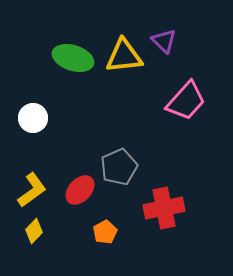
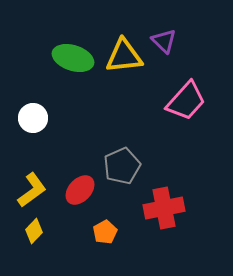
gray pentagon: moved 3 px right, 1 px up
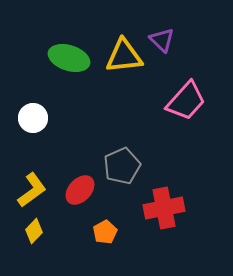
purple triangle: moved 2 px left, 1 px up
green ellipse: moved 4 px left
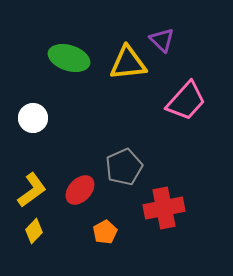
yellow triangle: moved 4 px right, 7 px down
gray pentagon: moved 2 px right, 1 px down
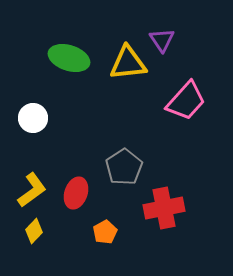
purple triangle: rotated 12 degrees clockwise
gray pentagon: rotated 9 degrees counterclockwise
red ellipse: moved 4 px left, 3 px down; rotated 24 degrees counterclockwise
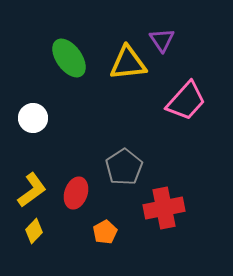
green ellipse: rotated 36 degrees clockwise
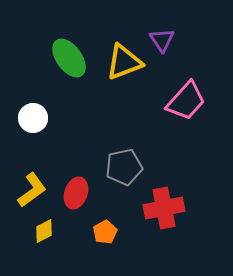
yellow triangle: moved 4 px left, 1 px up; rotated 15 degrees counterclockwise
gray pentagon: rotated 21 degrees clockwise
yellow diamond: moved 10 px right; rotated 20 degrees clockwise
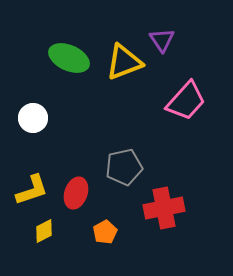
green ellipse: rotated 30 degrees counterclockwise
yellow L-shape: rotated 18 degrees clockwise
